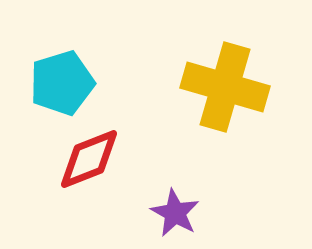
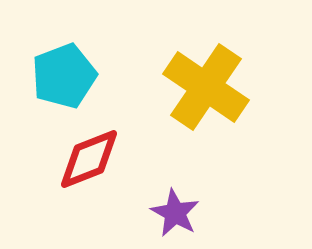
cyan pentagon: moved 2 px right, 7 px up; rotated 4 degrees counterclockwise
yellow cross: moved 19 px left; rotated 18 degrees clockwise
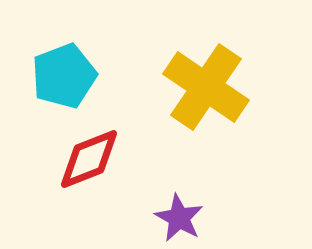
purple star: moved 4 px right, 5 px down
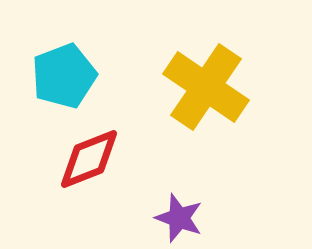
purple star: rotated 9 degrees counterclockwise
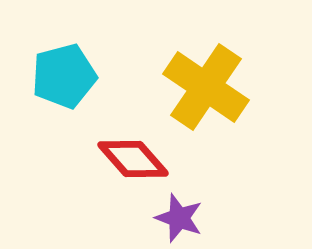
cyan pentagon: rotated 6 degrees clockwise
red diamond: moved 44 px right; rotated 70 degrees clockwise
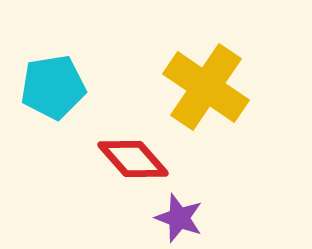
cyan pentagon: moved 11 px left, 11 px down; rotated 6 degrees clockwise
